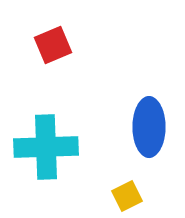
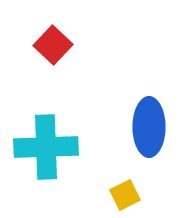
red square: rotated 24 degrees counterclockwise
yellow square: moved 2 px left, 1 px up
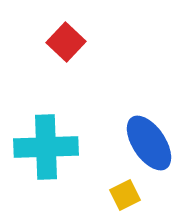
red square: moved 13 px right, 3 px up
blue ellipse: moved 16 px down; rotated 34 degrees counterclockwise
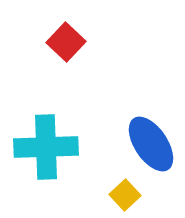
blue ellipse: moved 2 px right, 1 px down
yellow square: rotated 16 degrees counterclockwise
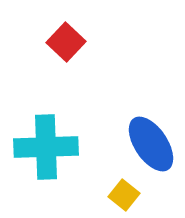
yellow square: moved 1 px left; rotated 8 degrees counterclockwise
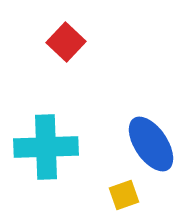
yellow square: rotated 32 degrees clockwise
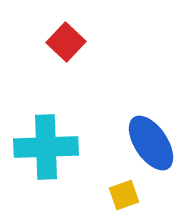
blue ellipse: moved 1 px up
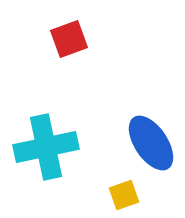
red square: moved 3 px right, 3 px up; rotated 27 degrees clockwise
cyan cross: rotated 10 degrees counterclockwise
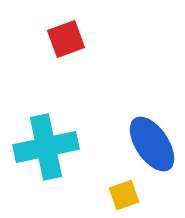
red square: moved 3 px left
blue ellipse: moved 1 px right, 1 px down
